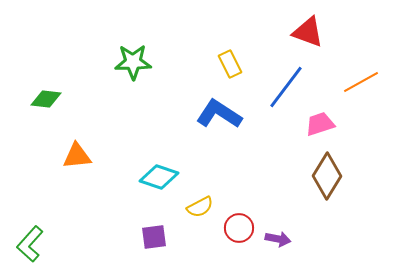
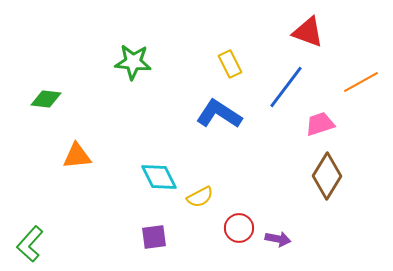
green star: rotated 6 degrees clockwise
cyan diamond: rotated 45 degrees clockwise
yellow semicircle: moved 10 px up
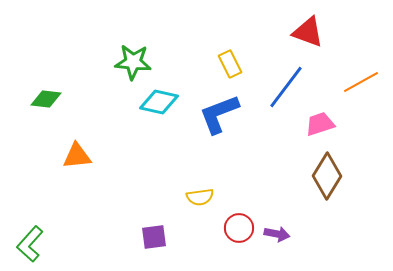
blue L-shape: rotated 54 degrees counterclockwise
cyan diamond: moved 75 px up; rotated 51 degrees counterclockwise
yellow semicircle: rotated 20 degrees clockwise
purple arrow: moved 1 px left, 5 px up
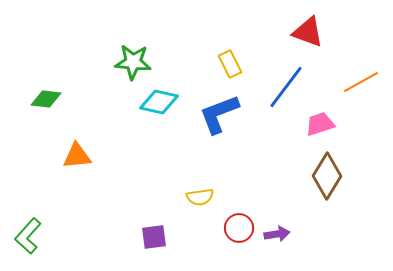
purple arrow: rotated 20 degrees counterclockwise
green L-shape: moved 2 px left, 8 px up
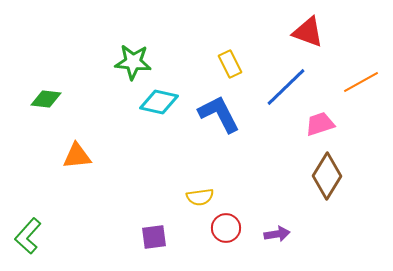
blue line: rotated 9 degrees clockwise
blue L-shape: rotated 84 degrees clockwise
red circle: moved 13 px left
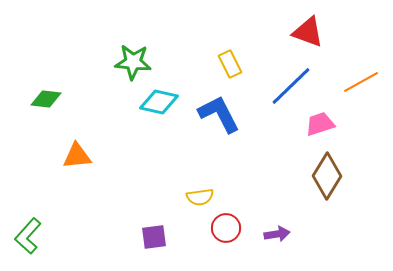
blue line: moved 5 px right, 1 px up
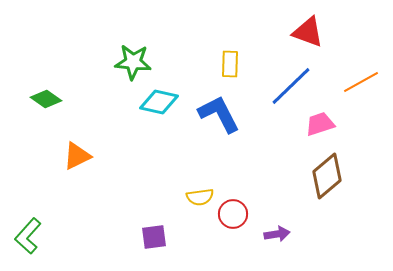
yellow rectangle: rotated 28 degrees clockwise
green diamond: rotated 28 degrees clockwise
orange triangle: rotated 20 degrees counterclockwise
brown diamond: rotated 18 degrees clockwise
red circle: moved 7 px right, 14 px up
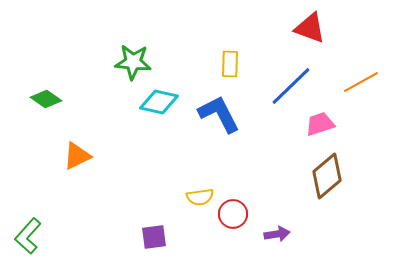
red triangle: moved 2 px right, 4 px up
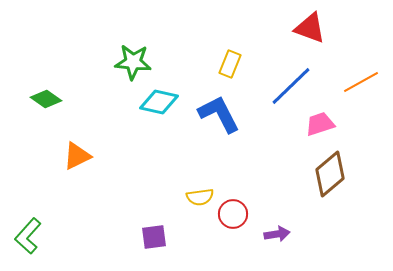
yellow rectangle: rotated 20 degrees clockwise
brown diamond: moved 3 px right, 2 px up
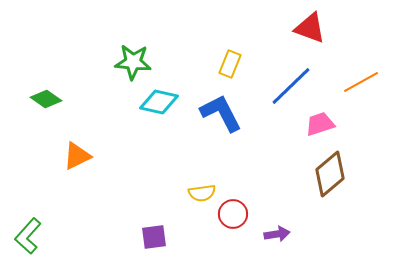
blue L-shape: moved 2 px right, 1 px up
yellow semicircle: moved 2 px right, 4 px up
